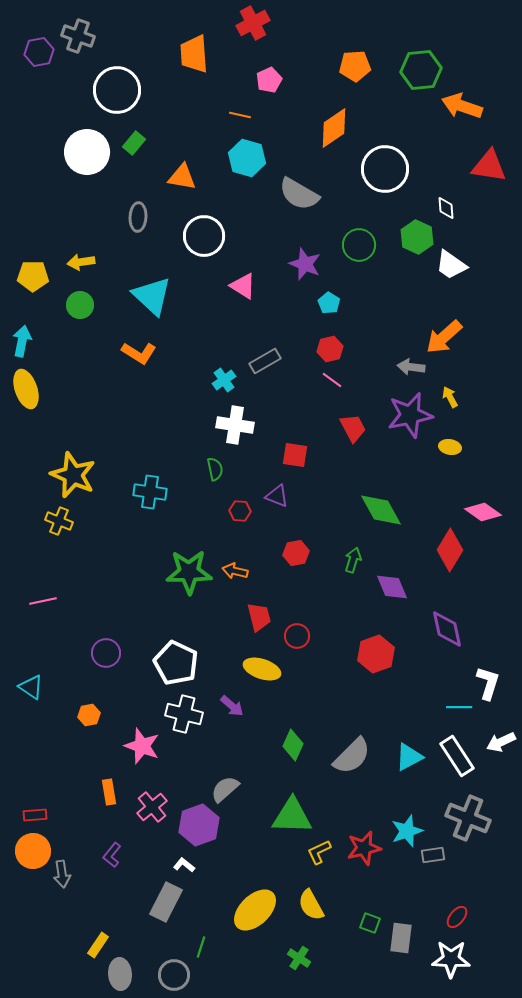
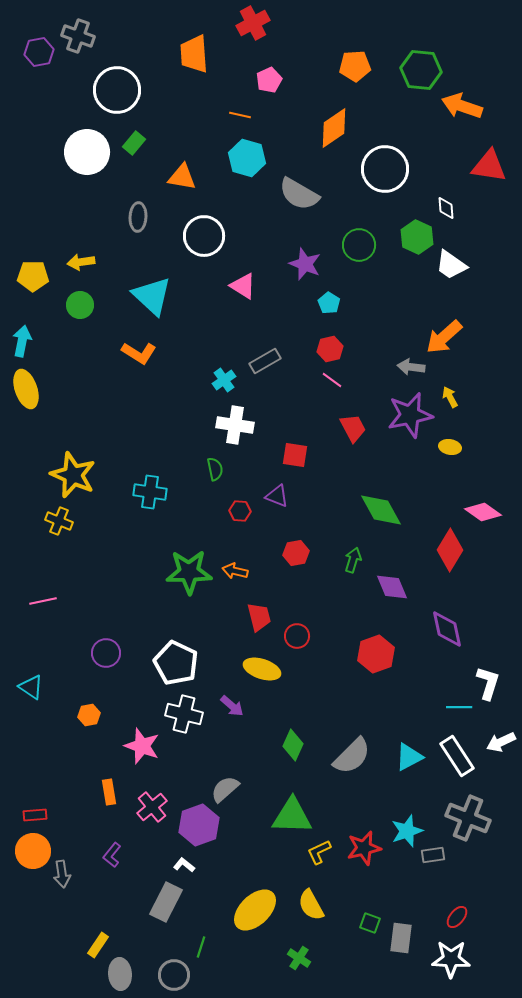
green hexagon at (421, 70): rotated 12 degrees clockwise
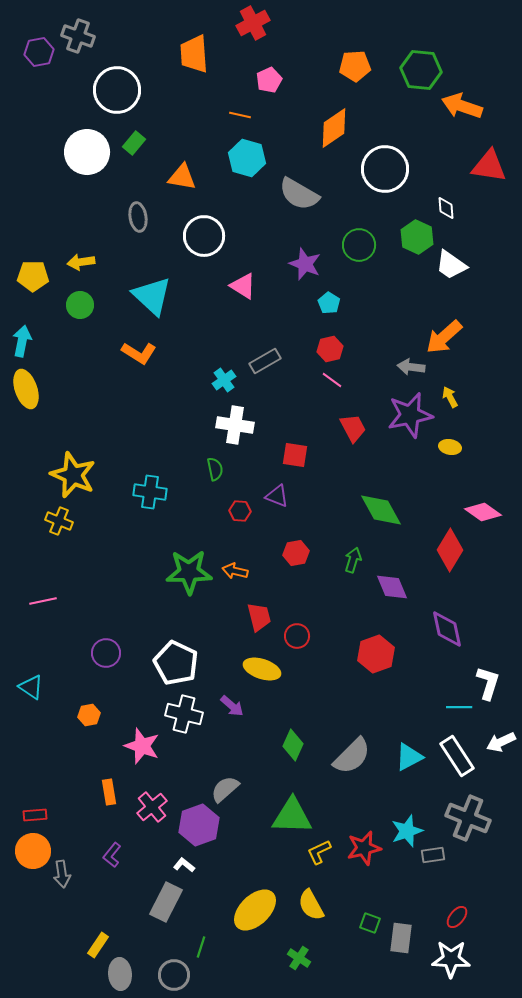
gray ellipse at (138, 217): rotated 12 degrees counterclockwise
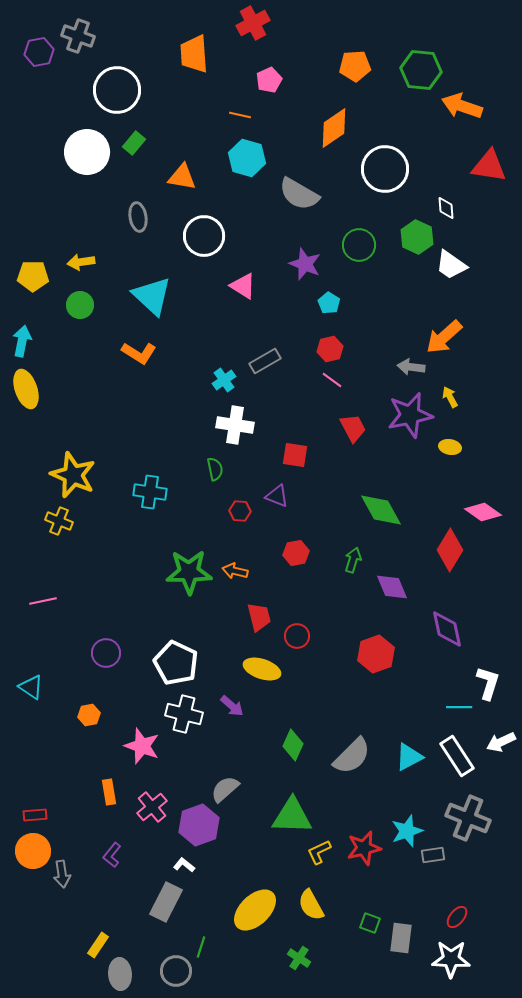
gray circle at (174, 975): moved 2 px right, 4 px up
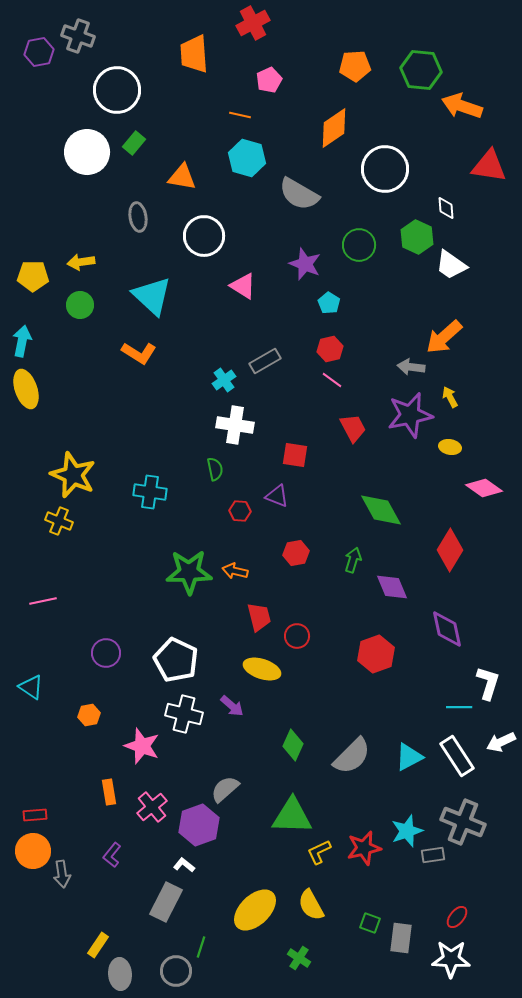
pink diamond at (483, 512): moved 1 px right, 24 px up
white pentagon at (176, 663): moved 3 px up
gray cross at (468, 818): moved 5 px left, 4 px down
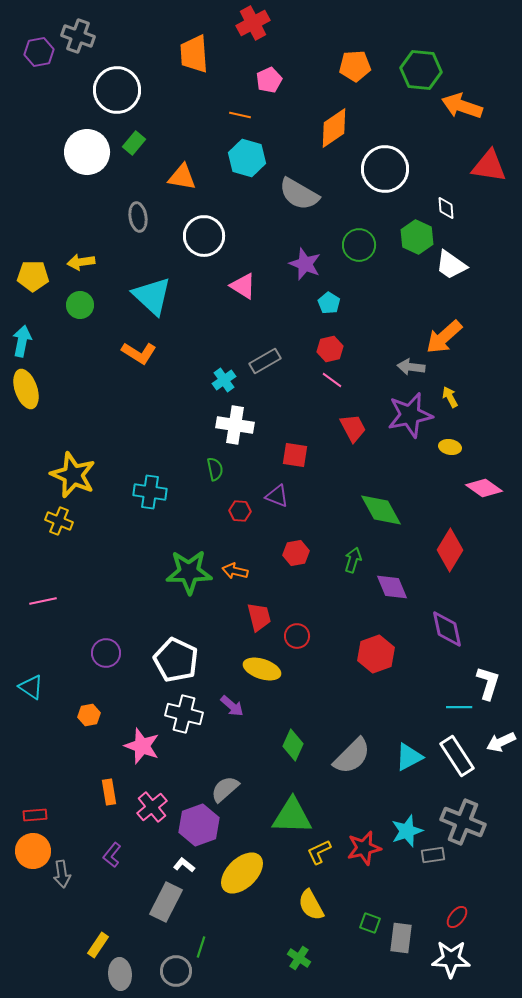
yellow ellipse at (255, 910): moved 13 px left, 37 px up
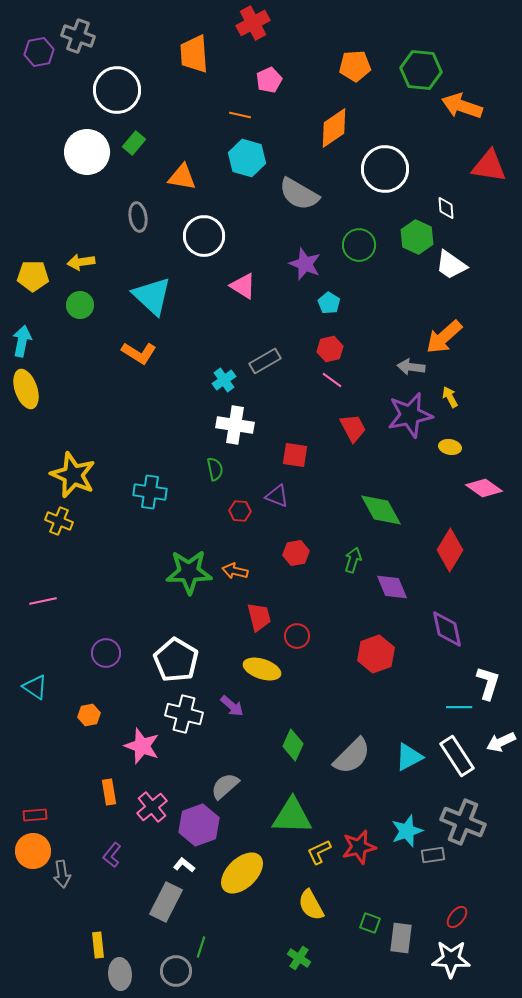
white pentagon at (176, 660): rotated 6 degrees clockwise
cyan triangle at (31, 687): moved 4 px right
gray semicircle at (225, 789): moved 3 px up
red star at (364, 848): moved 5 px left, 1 px up
yellow rectangle at (98, 945): rotated 40 degrees counterclockwise
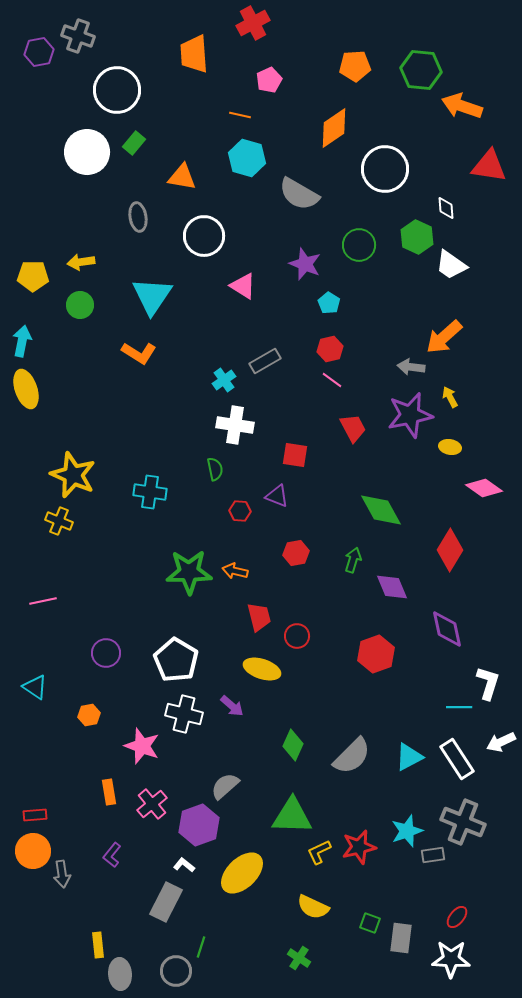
cyan triangle at (152, 296): rotated 21 degrees clockwise
white rectangle at (457, 756): moved 3 px down
pink cross at (152, 807): moved 3 px up
yellow semicircle at (311, 905): moved 2 px right, 2 px down; rotated 36 degrees counterclockwise
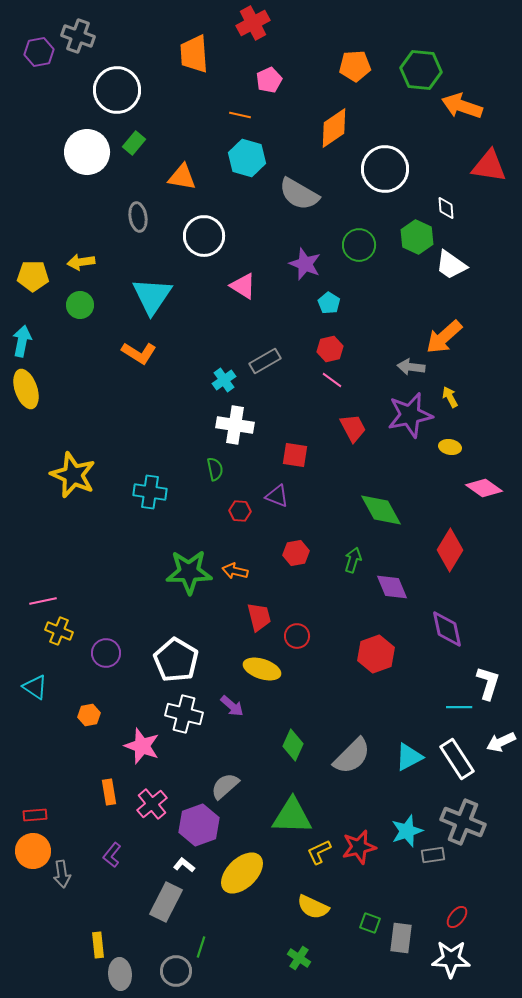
yellow cross at (59, 521): moved 110 px down
